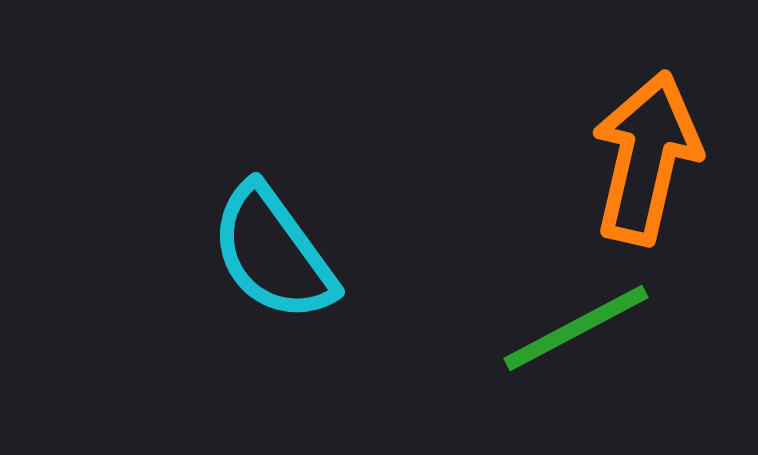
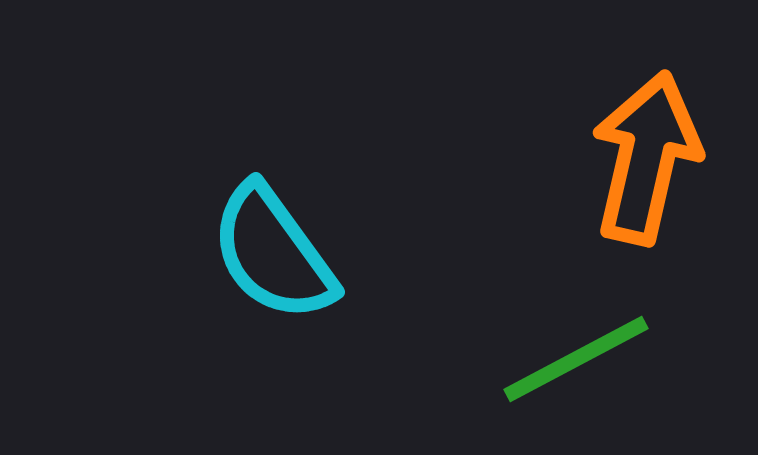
green line: moved 31 px down
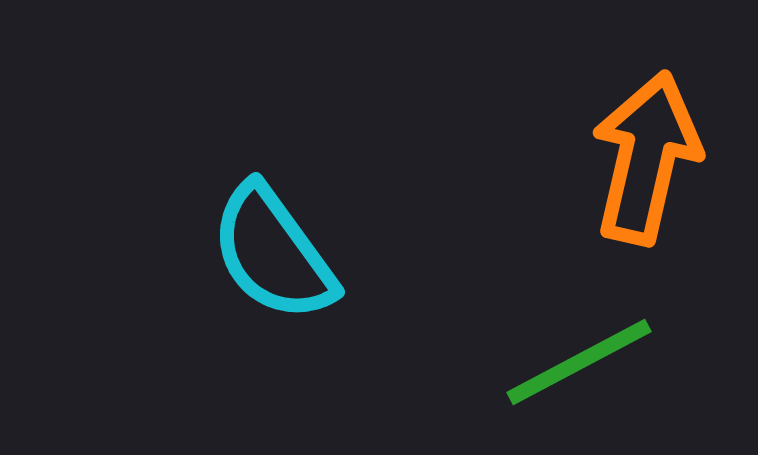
green line: moved 3 px right, 3 px down
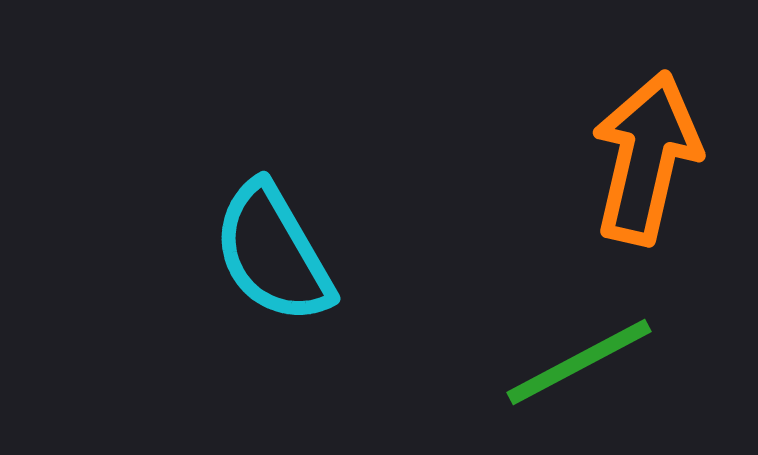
cyan semicircle: rotated 6 degrees clockwise
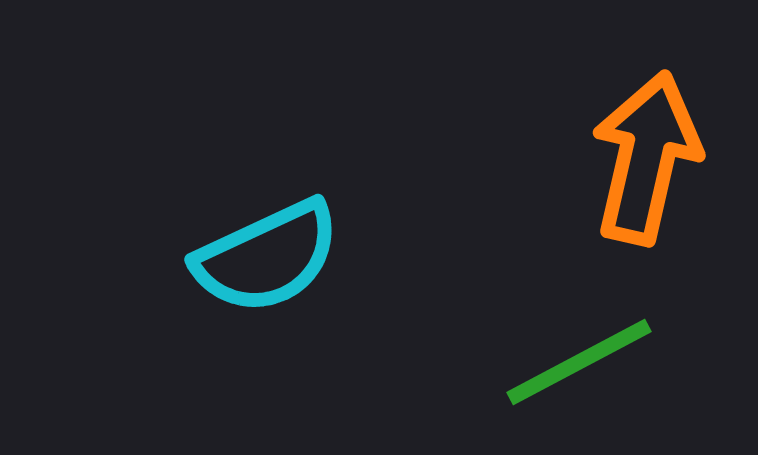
cyan semicircle: moved 6 px left, 4 px down; rotated 85 degrees counterclockwise
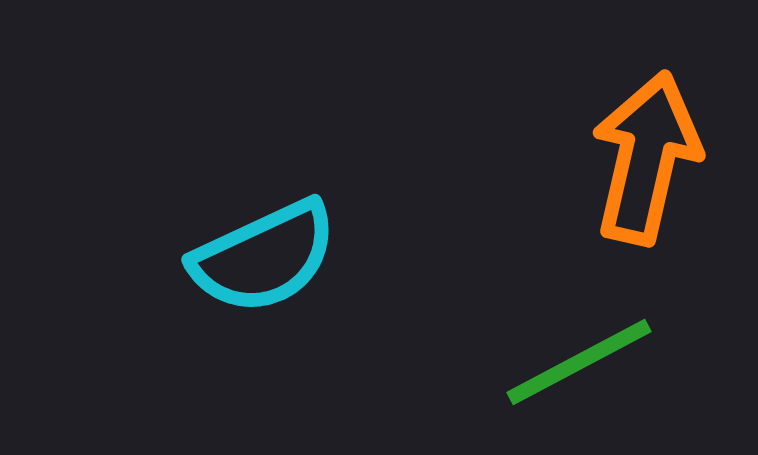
cyan semicircle: moved 3 px left
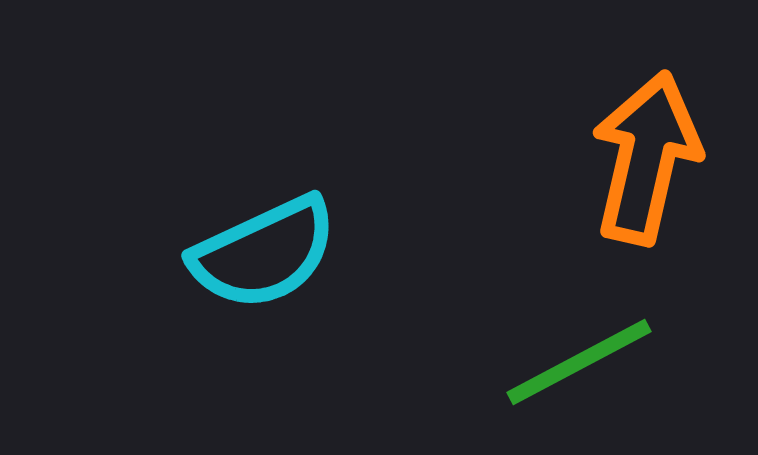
cyan semicircle: moved 4 px up
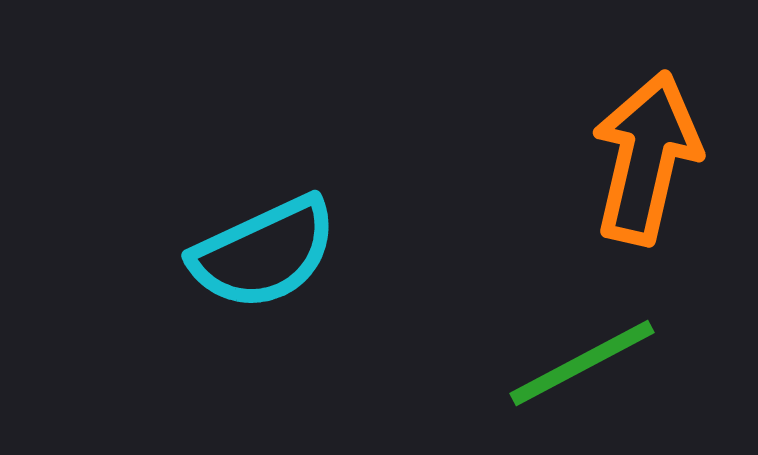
green line: moved 3 px right, 1 px down
